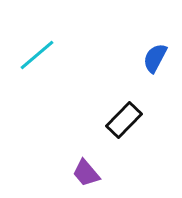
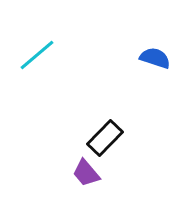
blue semicircle: rotated 80 degrees clockwise
black rectangle: moved 19 px left, 18 px down
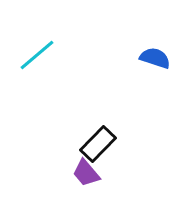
black rectangle: moved 7 px left, 6 px down
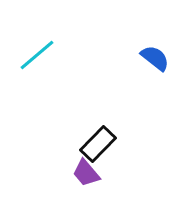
blue semicircle: rotated 20 degrees clockwise
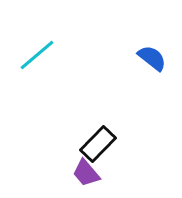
blue semicircle: moved 3 px left
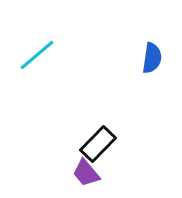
blue semicircle: rotated 60 degrees clockwise
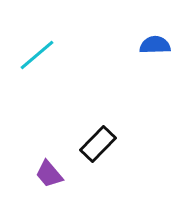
blue semicircle: moved 3 px right, 13 px up; rotated 100 degrees counterclockwise
purple trapezoid: moved 37 px left, 1 px down
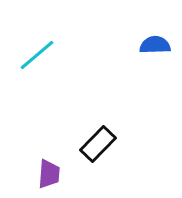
purple trapezoid: rotated 136 degrees counterclockwise
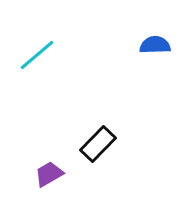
purple trapezoid: rotated 124 degrees counterclockwise
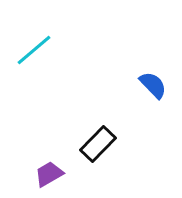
blue semicircle: moved 2 px left, 40 px down; rotated 48 degrees clockwise
cyan line: moved 3 px left, 5 px up
